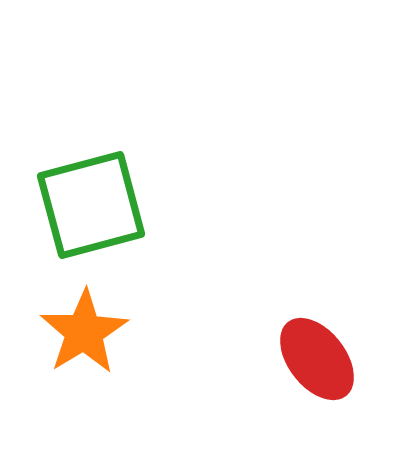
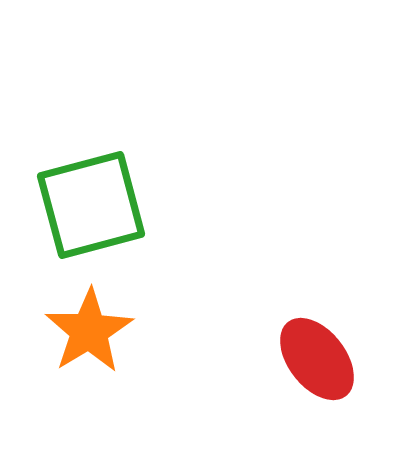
orange star: moved 5 px right, 1 px up
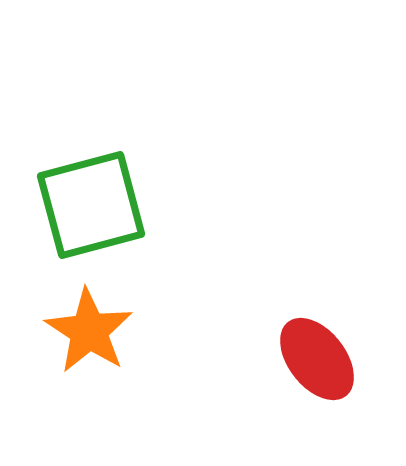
orange star: rotated 8 degrees counterclockwise
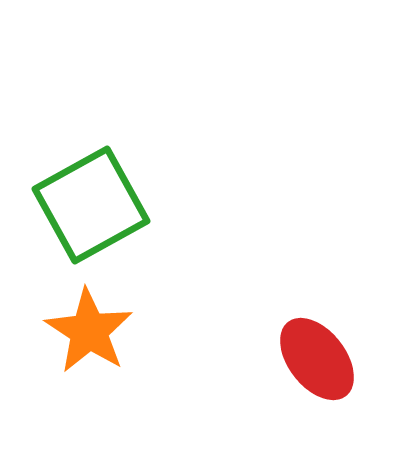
green square: rotated 14 degrees counterclockwise
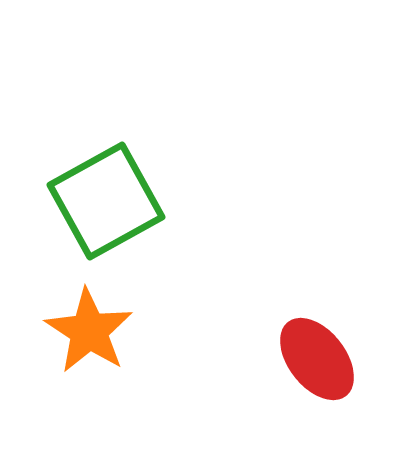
green square: moved 15 px right, 4 px up
